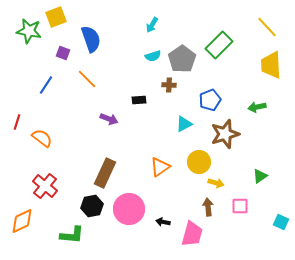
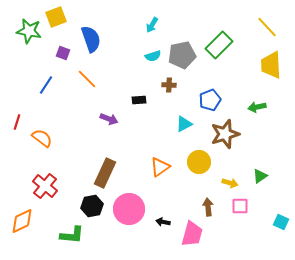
gray pentagon: moved 4 px up; rotated 24 degrees clockwise
yellow arrow: moved 14 px right
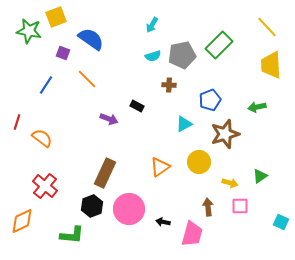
blue semicircle: rotated 36 degrees counterclockwise
black rectangle: moved 2 px left, 6 px down; rotated 32 degrees clockwise
black hexagon: rotated 10 degrees counterclockwise
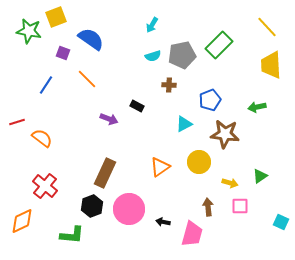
red line: rotated 56 degrees clockwise
brown star: rotated 24 degrees clockwise
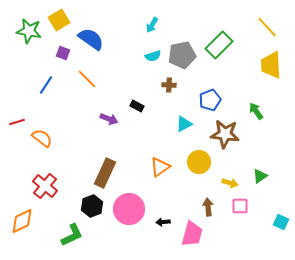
yellow square: moved 3 px right, 3 px down; rotated 10 degrees counterclockwise
green arrow: moved 1 px left, 4 px down; rotated 66 degrees clockwise
black arrow: rotated 16 degrees counterclockwise
green L-shape: rotated 30 degrees counterclockwise
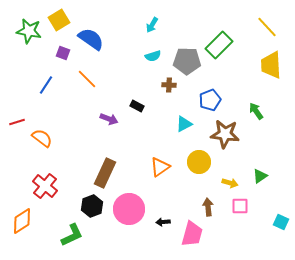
gray pentagon: moved 5 px right, 6 px down; rotated 12 degrees clockwise
orange diamond: rotated 8 degrees counterclockwise
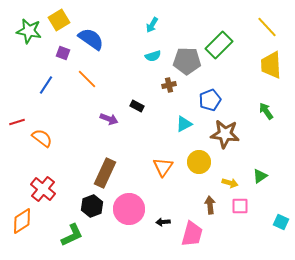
brown cross: rotated 16 degrees counterclockwise
green arrow: moved 10 px right
orange triangle: moved 3 px right; rotated 20 degrees counterclockwise
red cross: moved 2 px left, 3 px down
brown arrow: moved 2 px right, 2 px up
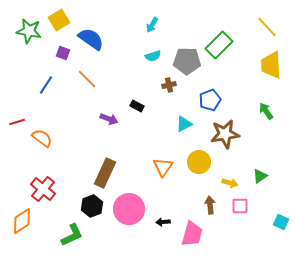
brown star: rotated 16 degrees counterclockwise
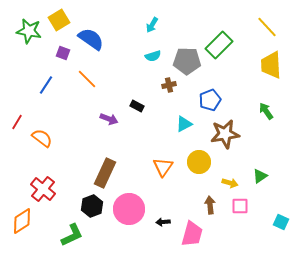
red line: rotated 42 degrees counterclockwise
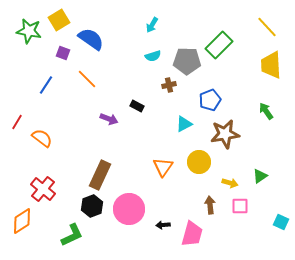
brown rectangle: moved 5 px left, 2 px down
black arrow: moved 3 px down
